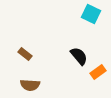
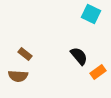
brown semicircle: moved 12 px left, 9 px up
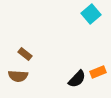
cyan square: rotated 24 degrees clockwise
black semicircle: moved 2 px left, 23 px down; rotated 84 degrees clockwise
orange rectangle: rotated 14 degrees clockwise
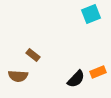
cyan square: rotated 18 degrees clockwise
brown rectangle: moved 8 px right, 1 px down
black semicircle: moved 1 px left
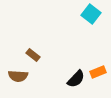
cyan square: rotated 30 degrees counterclockwise
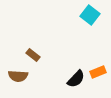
cyan square: moved 1 px left, 1 px down
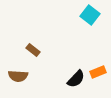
brown rectangle: moved 5 px up
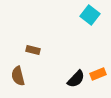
brown rectangle: rotated 24 degrees counterclockwise
orange rectangle: moved 2 px down
brown semicircle: rotated 72 degrees clockwise
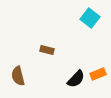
cyan square: moved 3 px down
brown rectangle: moved 14 px right
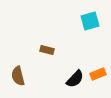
cyan square: moved 3 px down; rotated 36 degrees clockwise
black semicircle: moved 1 px left
